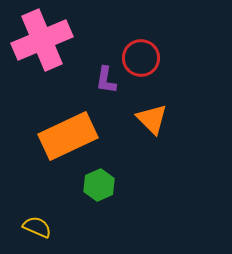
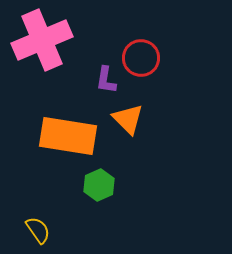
orange triangle: moved 24 px left
orange rectangle: rotated 34 degrees clockwise
yellow semicircle: moved 1 px right, 3 px down; rotated 32 degrees clockwise
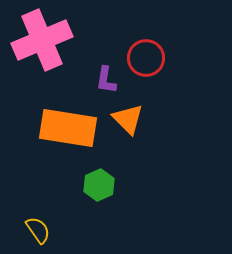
red circle: moved 5 px right
orange rectangle: moved 8 px up
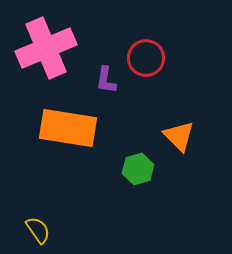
pink cross: moved 4 px right, 8 px down
orange triangle: moved 51 px right, 17 px down
green hexagon: moved 39 px right, 16 px up; rotated 8 degrees clockwise
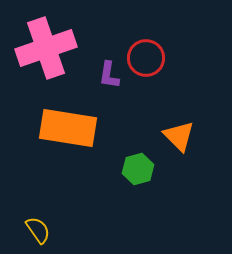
pink cross: rotated 4 degrees clockwise
purple L-shape: moved 3 px right, 5 px up
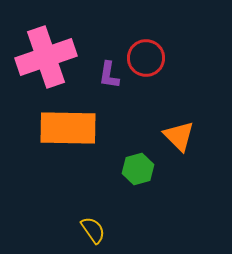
pink cross: moved 9 px down
orange rectangle: rotated 8 degrees counterclockwise
yellow semicircle: moved 55 px right
